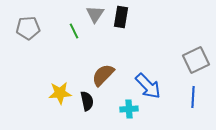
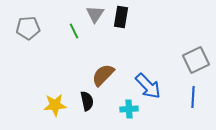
yellow star: moved 5 px left, 12 px down
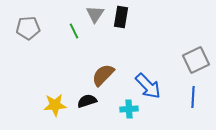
black semicircle: rotated 96 degrees counterclockwise
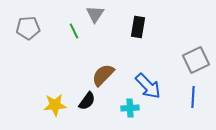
black rectangle: moved 17 px right, 10 px down
black semicircle: rotated 144 degrees clockwise
cyan cross: moved 1 px right, 1 px up
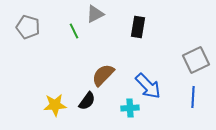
gray triangle: rotated 30 degrees clockwise
gray pentagon: moved 1 px up; rotated 20 degrees clockwise
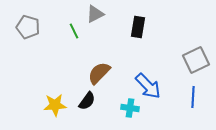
brown semicircle: moved 4 px left, 2 px up
cyan cross: rotated 12 degrees clockwise
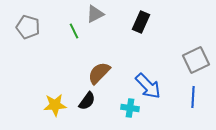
black rectangle: moved 3 px right, 5 px up; rotated 15 degrees clockwise
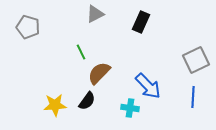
green line: moved 7 px right, 21 px down
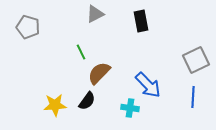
black rectangle: moved 1 px up; rotated 35 degrees counterclockwise
blue arrow: moved 1 px up
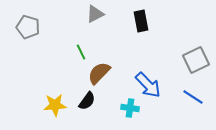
blue line: rotated 60 degrees counterclockwise
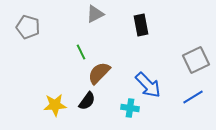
black rectangle: moved 4 px down
blue line: rotated 65 degrees counterclockwise
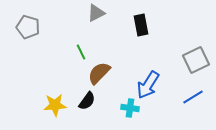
gray triangle: moved 1 px right, 1 px up
blue arrow: rotated 76 degrees clockwise
